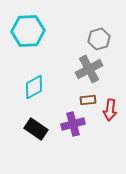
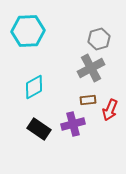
gray cross: moved 2 px right, 1 px up
red arrow: rotated 15 degrees clockwise
black rectangle: moved 3 px right
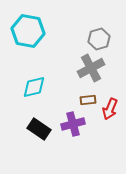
cyan hexagon: rotated 12 degrees clockwise
cyan diamond: rotated 15 degrees clockwise
red arrow: moved 1 px up
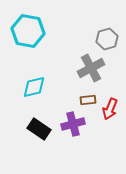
gray hexagon: moved 8 px right
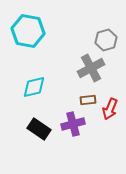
gray hexagon: moved 1 px left, 1 px down
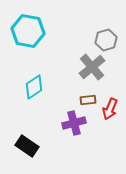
gray cross: moved 1 px right, 1 px up; rotated 12 degrees counterclockwise
cyan diamond: rotated 20 degrees counterclockwise
purple cross: moved 1 px right, 1 px up
black rectangle: moved 12 px left, 17 px down
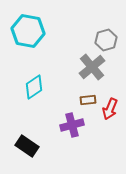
purple cross: moved 2 px left, 2 px down
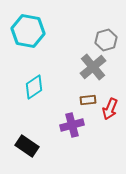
gray cross: moved 1 px right
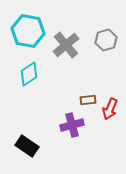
gray cross: moved 27 px left, 22 px up
cyan diamond: moved 5 px left, 13 px up
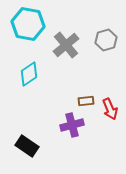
cyan hexagon: moved 7 px up
brown rectangle: moved 2 px left, 1 px down
red arrow: rotated 45 degrees counterclockwise
